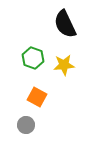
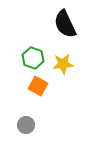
yellow star: moved 1 px left, 1 px up
orange square: moved 1 px right, 11 px up
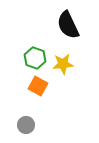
black semicircle: moved 3 px right, 1 px down
green hexagon: moved 2 px right
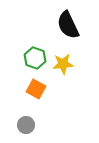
orange square: moved 2 px left, 3 px down
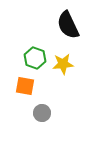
orange square: moved 11 px left, 3 px up; rotated 18 degrees counterclockwise
gray circle: moved 16 px right, 12 px up
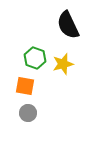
yellow star: rotated 10 degrees counterclockwise
gray circle: moved 14 px left
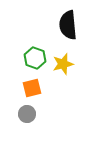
black semicircle: rotated 20 degrees clockwise
orange square: moved 7 px right, 2 px down; rotated 24 degrees counterclockwise
gray circle: moved 1 px left, 1 px down
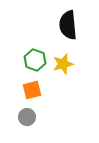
green hexagon: moved 2 px down
orange square: moved 2 px down
gray circle: moved 3 px down
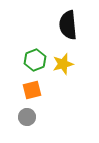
green hexagon: rotated 20 degrees clockwise
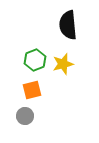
gray circle: moved 2 px left, 1 px up
